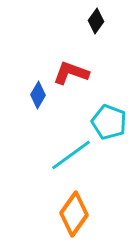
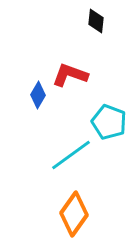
black diamond: rotated 30 degrees counterclockwise
red L-shape: moved 1 px left, 2 px down
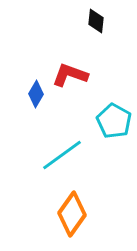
blue diamond: moved 2 px left, 1 px up
cyan pentagon: moved 5 px right, 1 px up; rotated 8 degrees clockwise
cyan line: moved 9 px left
orange diamond: moved 2 px left
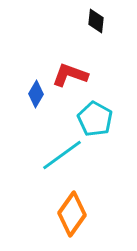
cyan pentagon: moved 19 px left, 2 px up
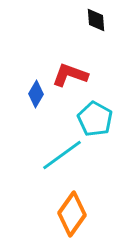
black diamond: moved 1 px up; rotated 10 degrees counterclockwise
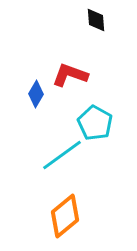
cyan pentagon: moved 4 px down
orange diamond: moved 7 px left, 2 px down; rotated 15 degrees clockwise
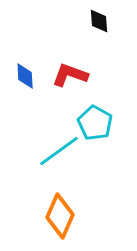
black diamond: moved 3 px right, 1 px down
blue diamond: moved 11 px left, 18 px up; rotated 32 degrees counterclockwise
cyan line: moved 3 px left, 4 px up
orange diamond: moved 5 px left; rotated 27 degrees counterclockwise
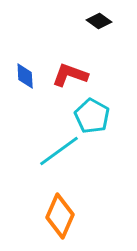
black diamond: rotated 50 degrees counterclockwise
cyan pentagon: moved 3 px left, 7 px up
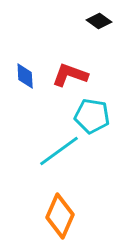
cyan pentagon: rotated 20 degrees counterclockwise
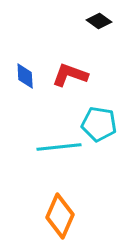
cyan pentagon: moved 7 px right, 8 px down
cyan line: moved 4 px up; rotated 30 degrees clockwise
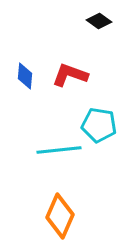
blue diamond: rotated 8 degrees clockwise
cyan pentagon: moved 1 px down
cyan line: moved 3 px down
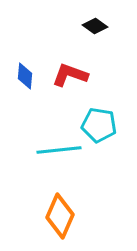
black diamond: moved 4 px left, 5 px down
